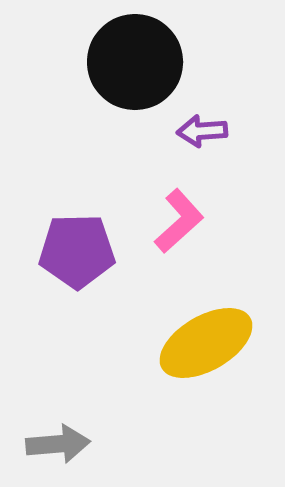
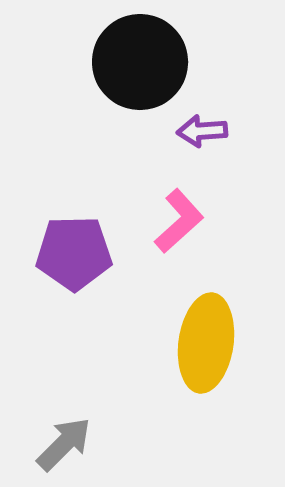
black circle: moved 5 px right
purple pentagon: moved 3 px left, 2 px down
yellow ellipse: rotated 52 degrees counterclockwise
gray arrow: moved 6 px right; rotated 40 degrees counterclockwise
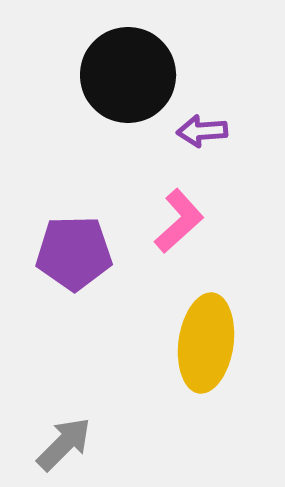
black circle: moved 12 px left, 13 px down
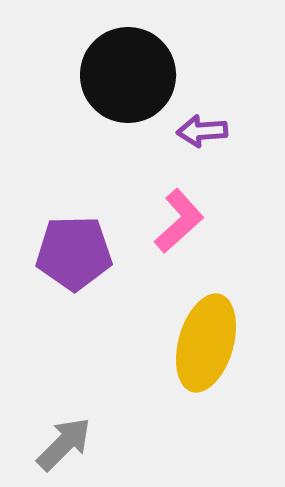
yellow ellipse: rotated 8 degrees clockwise
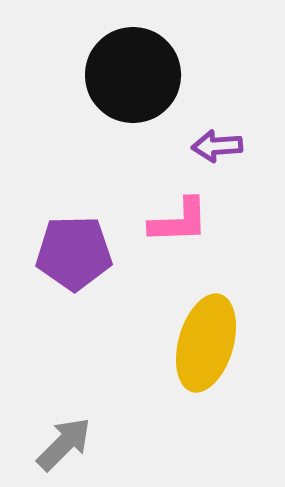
black circle: moved 5 px right
purple arrow: moved 15 px right, 15 px down
pink L-shape: rotated 40 degrees clockwise
